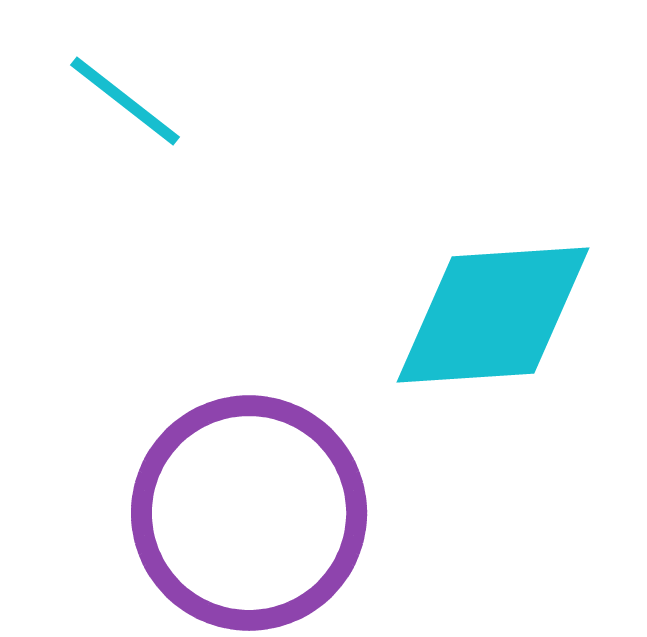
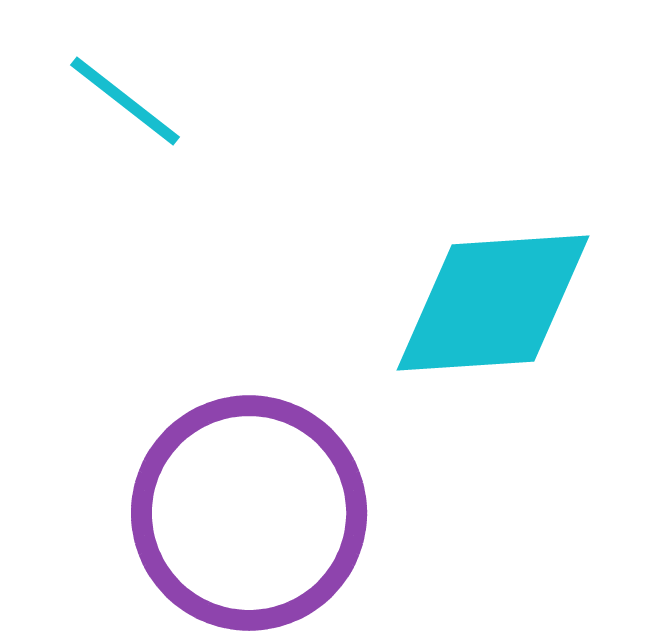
cyan diamond: moved 12 px up
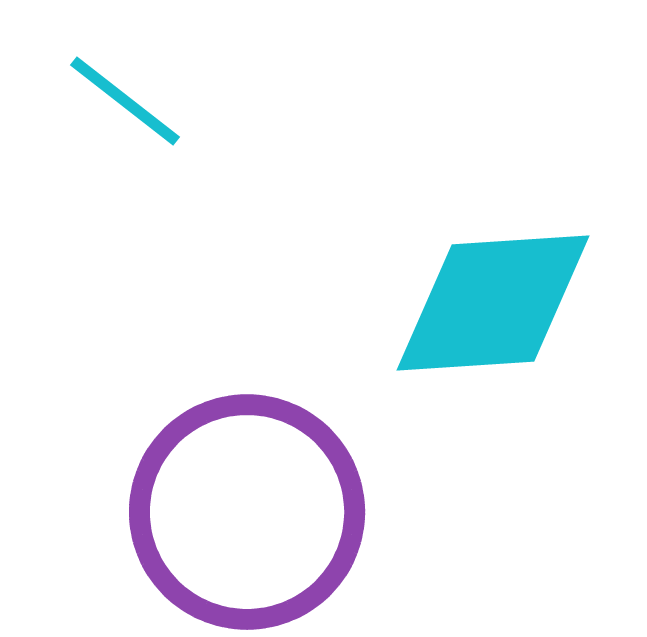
purple circle: moved 2 px left, 1 px up
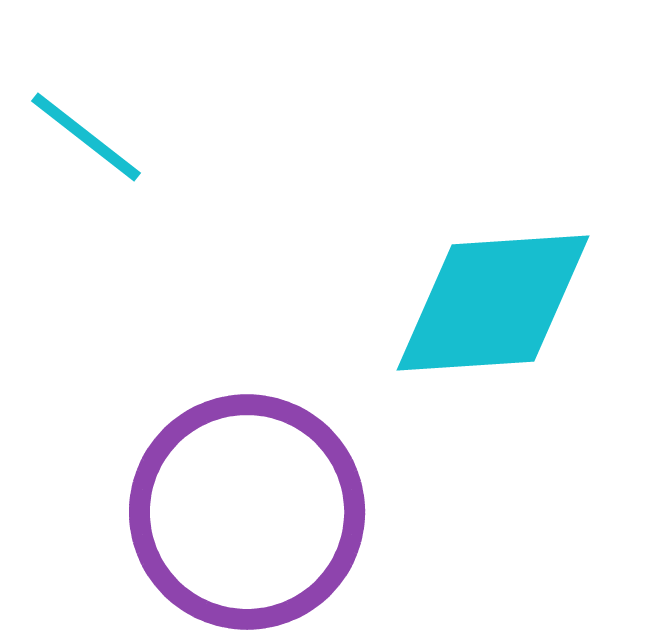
cyan line: moved 39 px left, 36 px down
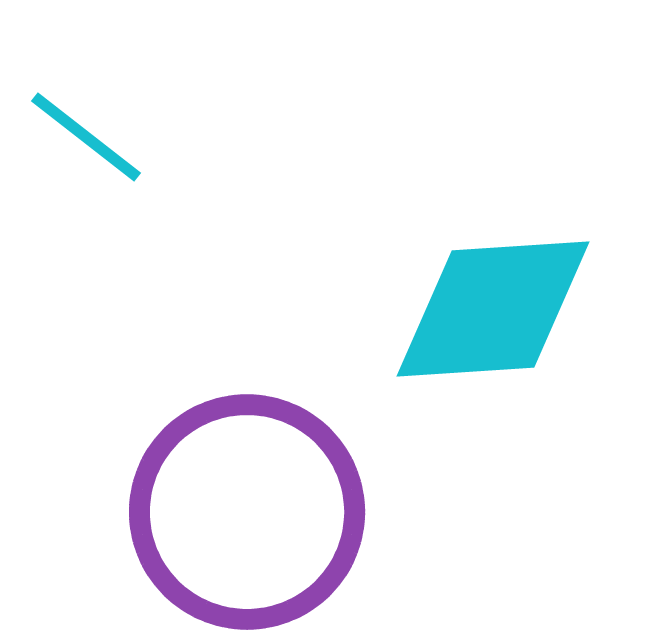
cyan diamond: moved 6 px down
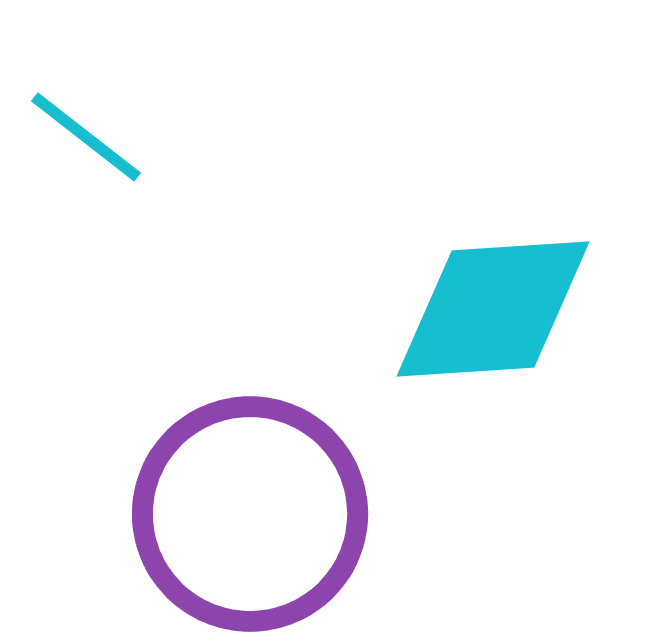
purple circle: moved 3 px right, 2 px down
